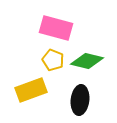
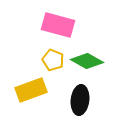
pink rectangle: moved 2 px right, 3 px up
green diamond: rotated 16 degrees clockwise
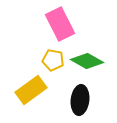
pink rectangle: moved 2 px right, 1 px up; rotated 48 degrees clockwise
yellow pentagon: rotated 10 degrees counterclockwise
yellow rectangle: rotated 16 degrees counterclockwise
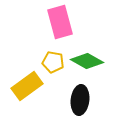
pink rectangle: moved 2 px up; rotated 12 degrees clockwise
yellow pentagon: moved 2 px down
yellow rectangle: moved 4 px left, 4 px up
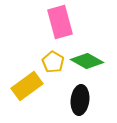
yellow pentagon: rotated 20 degrees clockwise
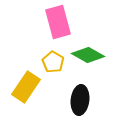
pink rectangle: moved 2 px left
green diamond: moved 1 px right, 6 px up
yellow rectangle: moved 1 px left, 1 px down; rotated 20 degrees counterclockwise
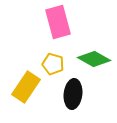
green diamond: moved 6 px right, 4 px down
yellow pentagon: moved 2 px down; rotated 15 degrees counterclockwise
black ellipse: moved 7 px left, 6 px up
